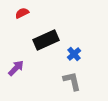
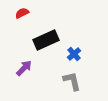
purple arrow: moved 8 px right
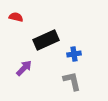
red semicircle: moved 6 px left, 4 px down; rotated 40 degrees clockwise
blue cross: rotated 32 degrees clockwise
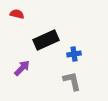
red semicircle: moved 1 px right, 3 px up
purple arrow: moved 2 px left
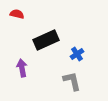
blue cross: moved 3 px right; rotated 24 degrees counterclockwise
purple arrow: rotated 54 degrees counterclockwise
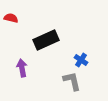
red semicircle: moved 6 px left, 4 px down
blue cross: moved 4 px right, 6 px down; rotated 24 degrees counterclockwise
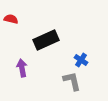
red semicircle: moved 1 px down
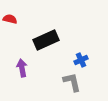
red semicircle: moved 1 px left
blue cross: rotated 32 degrees clockwise
gray L-shape: moved 1 px down
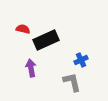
red semicircle: moved 13 px right, 10 px down
purple arrow: moved 9 px right
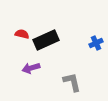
red semicircle: moved 1 px left, 5 px down
blue cross: moved 15 px right, 17 px up
purple arrow: rotated 96 degrees counterclockwise
